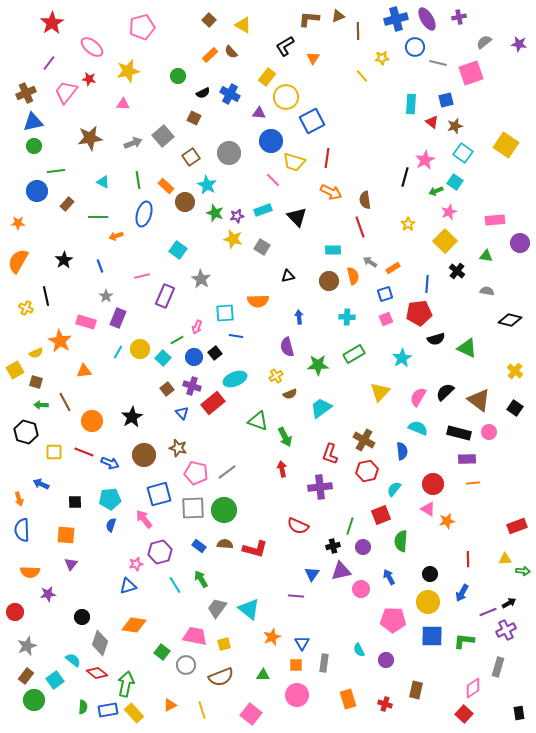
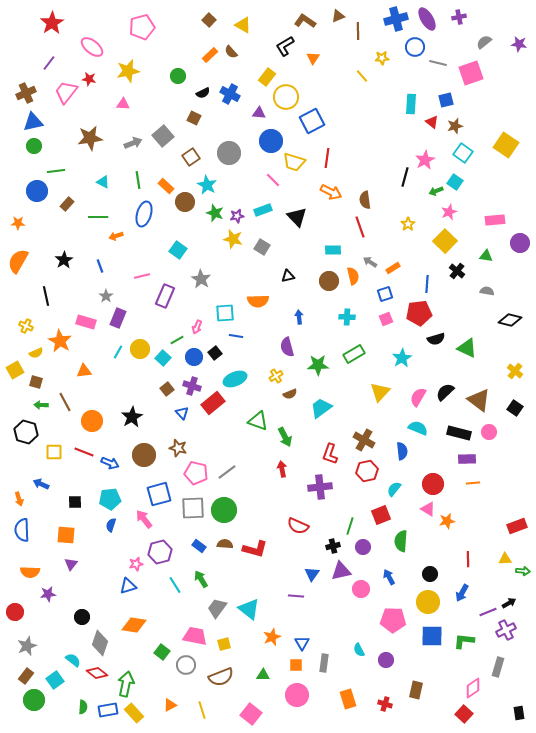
brown L-shape at (309, 19): moved 4 px left, 2 px down; rotated 30 degrees clockwise
yellow cross at (26, 308): moved 18 px down
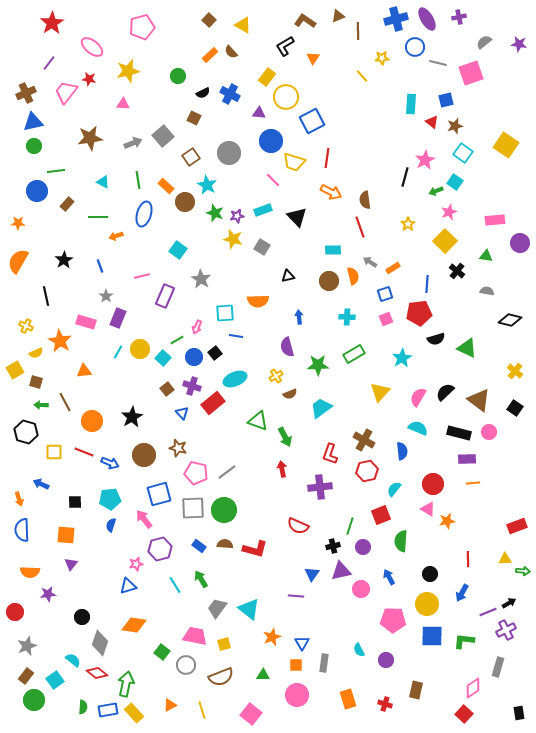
purple hexagon at (160, 552): moved 3 px up
yellow circle at (428, 602): moved 1 px left, 2 px down
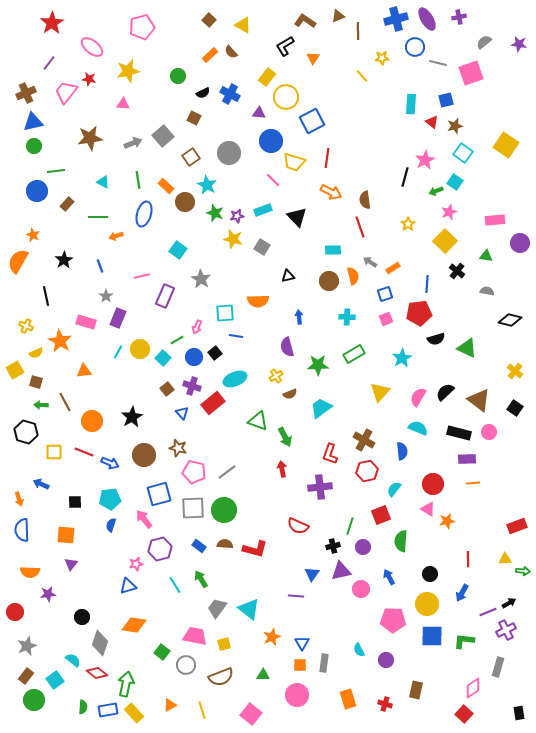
orange star at (18, 223): moved 15 px right, 12 px down; rotated 24 degrees clockwise
pink pentagon at (196, 473): moved 2 px left, 1 px up
orange square at (296, 665): moved 4 px right
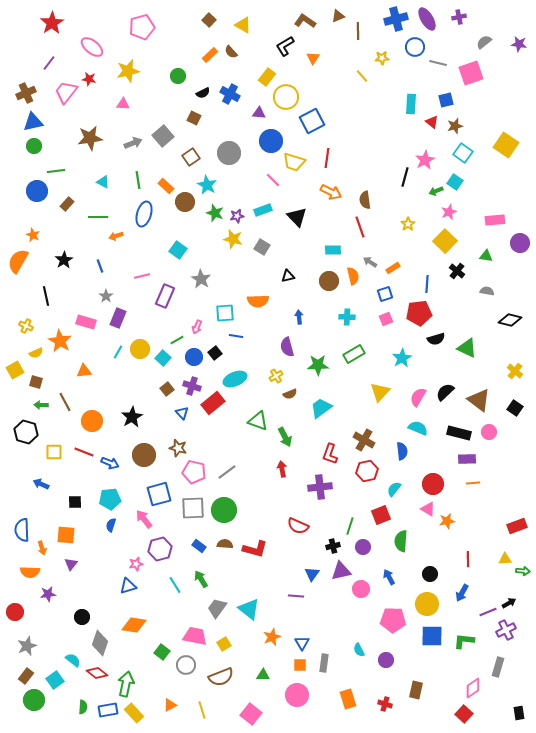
orange arrow at (19, 499): moved 23 px right, 49 px down
yellow square at (224, 644): rotated 16 degrees counterclockwise
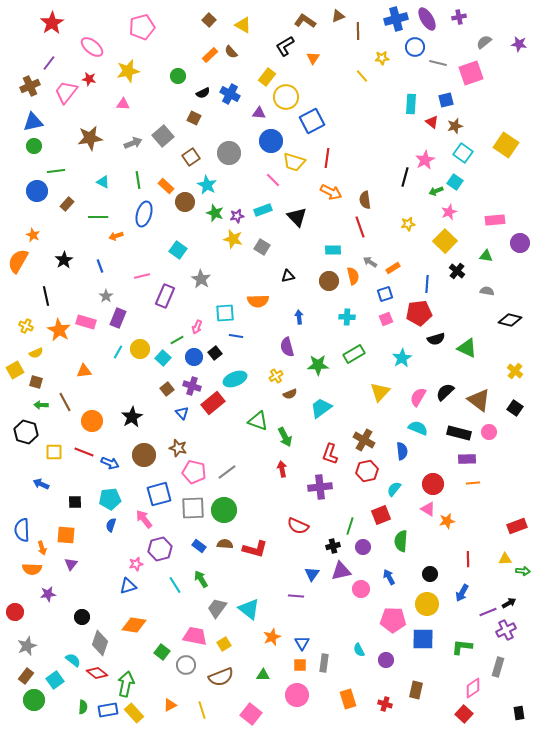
brown cross at (26, 93): moved 4 px right, 7 px up
yellow star at (408, 224): rotated 24 degrees clockwise
orange star at (60, 341): moved 1 px left, 11 px up
orange semicircle at (30, 572): moved 2 px right, 3 px up
blue square at (432, 636): moved 9 px left, 3 px down
green L-shape at (464, 641): moved 2 px left, 6 px down
